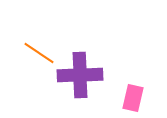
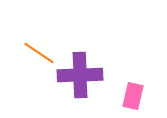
pink rectangle: moved 2 px up
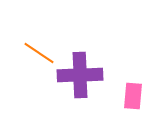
pink rectangle: rotated 8 degrees counterclockwise
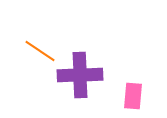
orange line: moved 1 px right, 2 px up
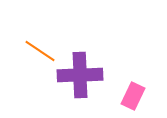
pink rectangle: rotated 20 degrees clockwise
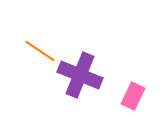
purple cross: rotated 24 degrees clockwise
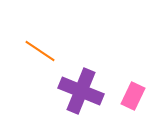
purple cross: moved 1 px right, 16 px down
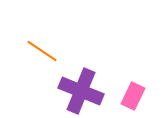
orange line: moved 2 px right
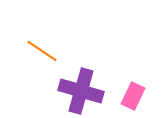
purple cross: rotated 6 degrees counterclockwise
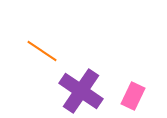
purple cross: rotated 18 degrees clockwise
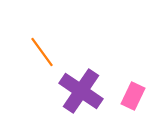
orange line: moved 1 px down; rotated 20 degrees clockwise
